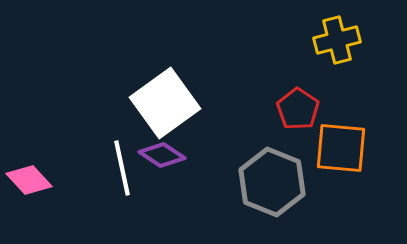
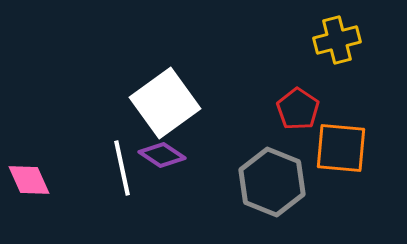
pink diamond: rotated 18 degrees clockwise
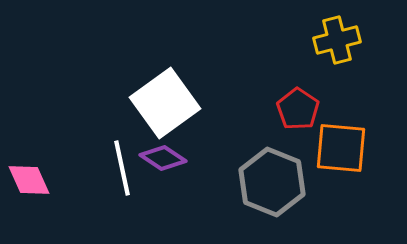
purple diamond: moved 1 px right, 3 px down
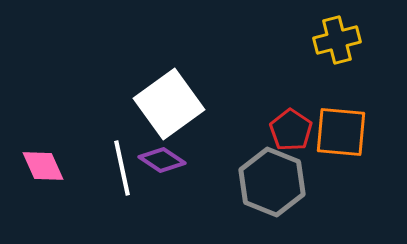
white square: moved 4 px right, 1 px down
red pentagon: moved 7 px left, 21 px down
orange square: moved 16 px up
purple diamond: moved 1 px left, 2 px down
pink diamond: moved 14 px right, 14 px up
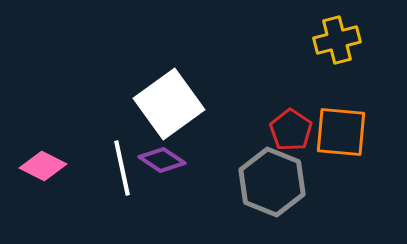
pink diamond: rotated 39 degrees counterclockwise
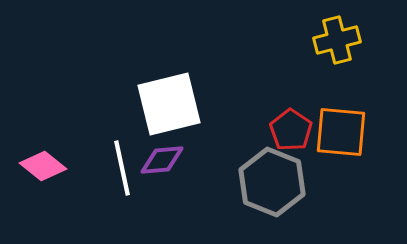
white square: rotated 22 degrees clockwise
purple diamond: rotated 39 degrees counterclockwise
pink diamond: rotated 12 degrees clockwise
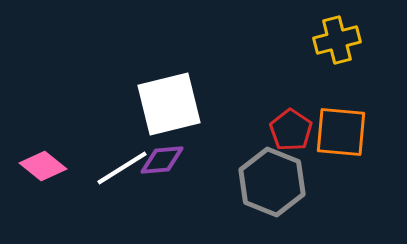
white line: rotated 70 degrees clockwise
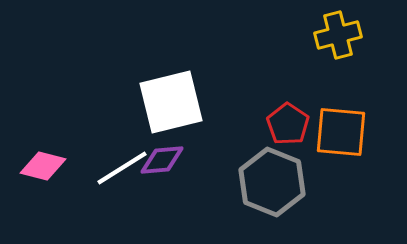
yellow cross: moved 1 px right, 5 px up
white square: moved 2 px right, 2 px up
red pentagon: moved 3 px left, 6 px up
pink diamond: rotated 24 degrees counterclockwise
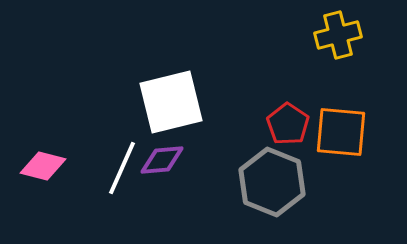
white line: rotated 34 degrees counterclockwise
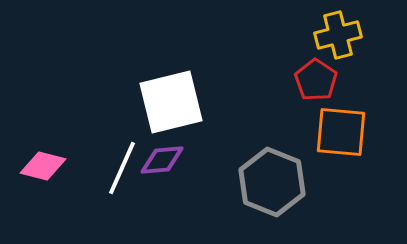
red pentagon: moved 28 px right, 44 px up
